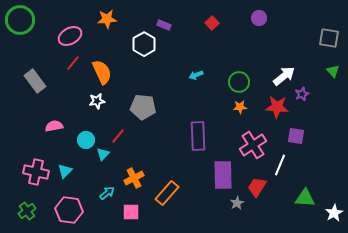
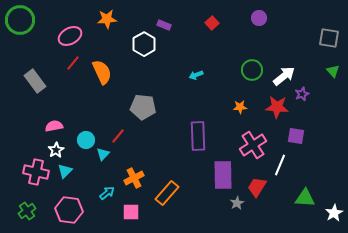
green circle at (239, 82): moved 13 px right, 12 px up
white star at (97, 101): moved 41 px left, 49 px down; rotated 21 degrees counterclockwise
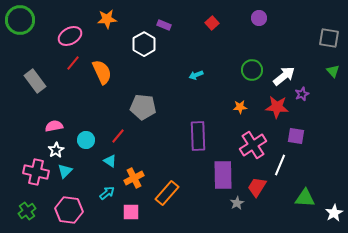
cyan triangle at (103, 154): moved 7 px right, 7 px down; rotated 40 degrees counterclockwise
